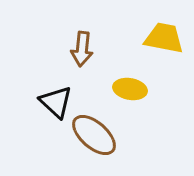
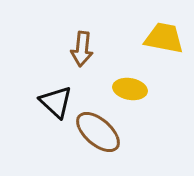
brown ellipse: moved 4 px right, 3 px up
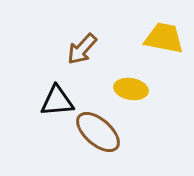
brown arrow: rotated 36 degrees clockwise
yellow ellipse: moved 1 px right
black triangle: moved 1 px right, 1 px up; rotated 48 degrees counterclockwise
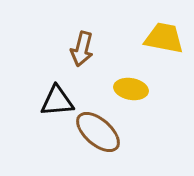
brown arrow: rotated 28 degrees counterclockwise
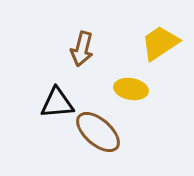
yellow trapezoid: moved 4 px left, 5 px down; rotated 45 degrees counterclockwise
black triangle: moved 2 px down
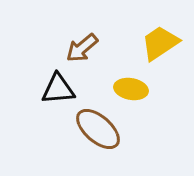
brown arrow: moved 1 px up; rotated 36 degrees clockwise
black triangle: moved 1 px right, 14 px up
brown ellipse: moved 3 px up
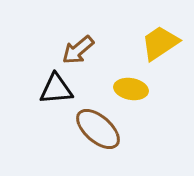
brown arrow: moved 4 px left, 2 px down
black triangle: moved 2 px left
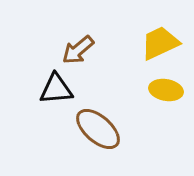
yellow trapezoid: rotated 9 degrees clockwise
yellow ellipse: moved 35 px right, 1 px down
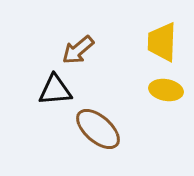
yellow trapezoid: moved 2 px right, 1 px up; rotated 63 degrees counterclockwise
black triangle: moved 1 px left, 1 px down
